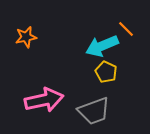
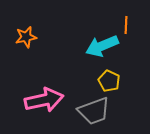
orange line: moved 4 px up; rotated 48 degrees clockwise
yellow pentagon: moved 3 px right, 9 px down
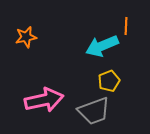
orange line: moved 1 px down
yellow pentagon: rotated 25 degrees clockwise
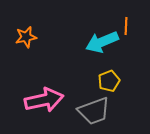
cyan arrow: moved 4 px up
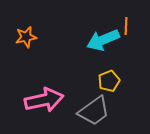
cyan arrow: moved 1 px right, 2 px up
gray trapezoid: rotated 16 degrees counterclockwise
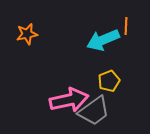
orange star: moved 1 px right, 3 px up
pink arrow: moved 25 px right
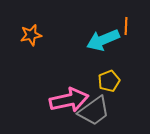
orange star: moved 4 px right, 1 px down
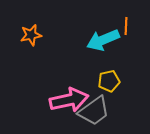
yellow pentagon: rotated 10 degrees clockwise
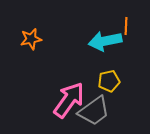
orange star: moved 4 px down
cyan arrow: moved 2 px right, 1 px down; rotated 12 degrees clockwise
pink arrow: rotated 42 degrees counterclockwise
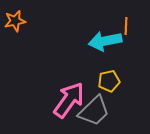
orange star: moved 16 px left, 18 px up
gray trapezoid: rotated 8 degrees counterclockwise
